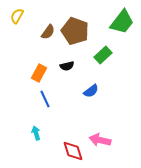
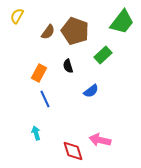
black semicircle: moved 1 px right; rotated 88 degrees clockwise
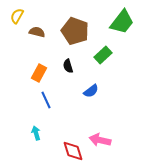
brown semicircle: moved 11 px left; rotated 112 degrees counterclockwise
blue line: moved 1 px right, 1 px down
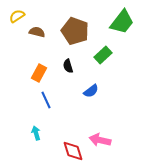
yellow semicircle: rotated 28 degrees clockwise
